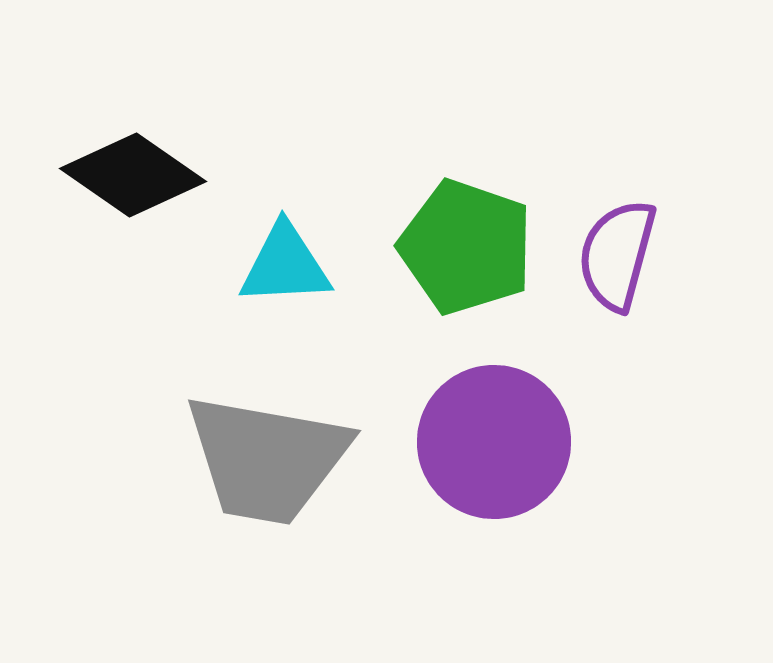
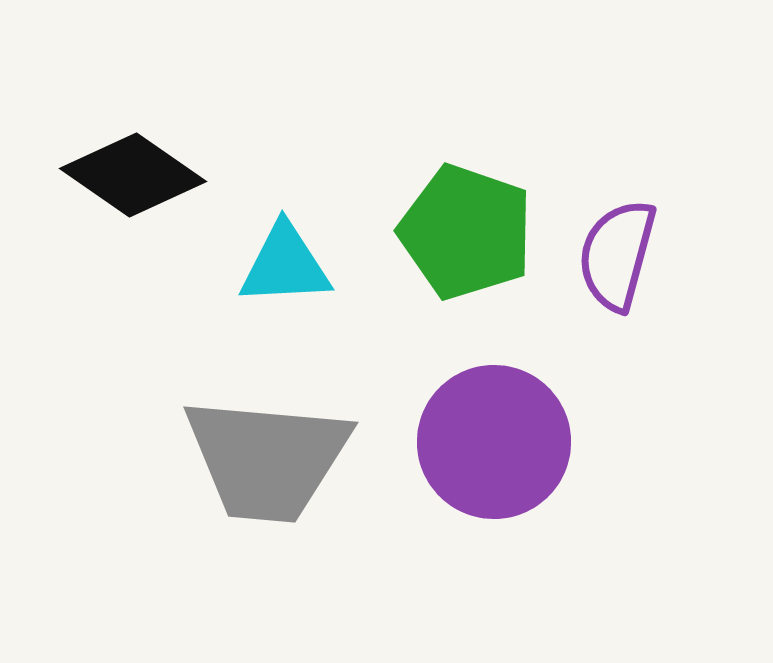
green pentagon: moved 15 px up
gray trapezoid: rotated 5 degrees counterclockwise
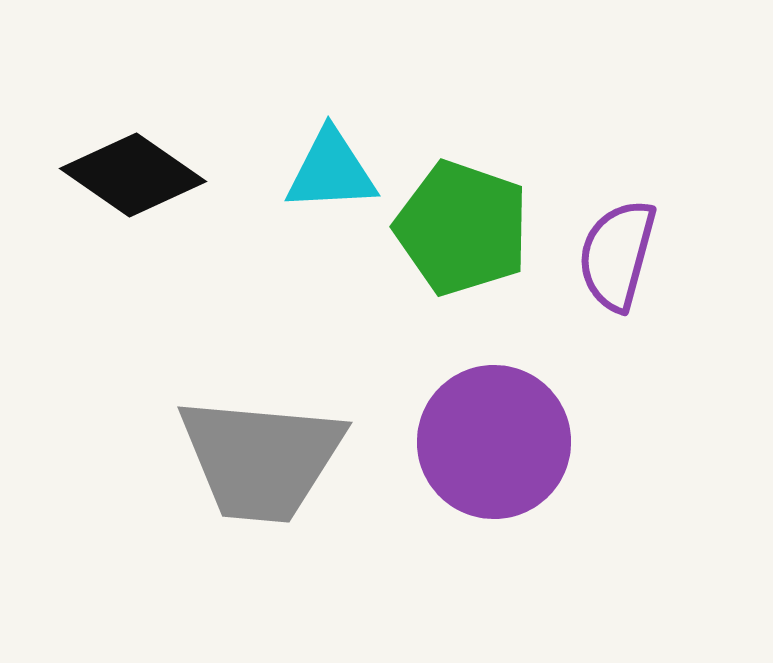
green pentagon: moved 4 px left, 4 px up
cyan triangle: moved 46 px right, 94 px up
gray trapezoid: moved 6 px left
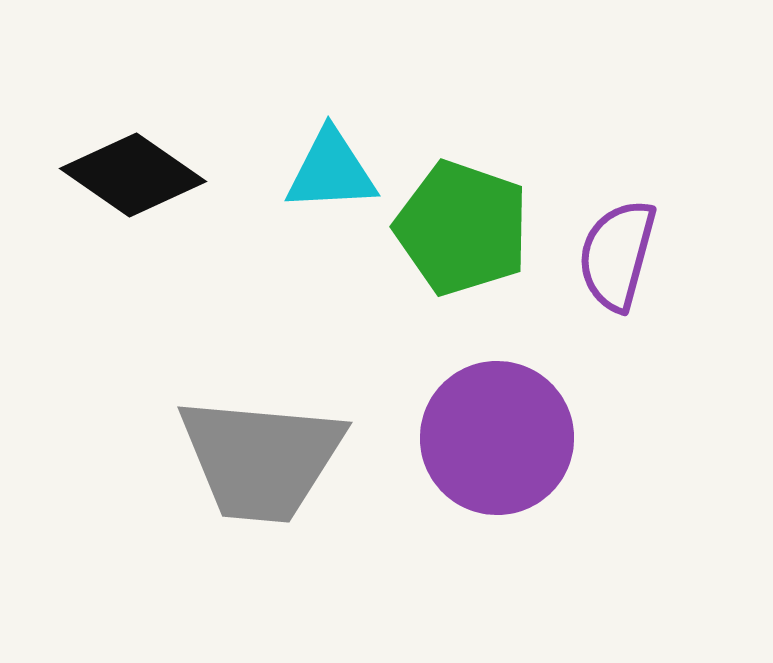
purple circle: moved 3 px right, 4 px up
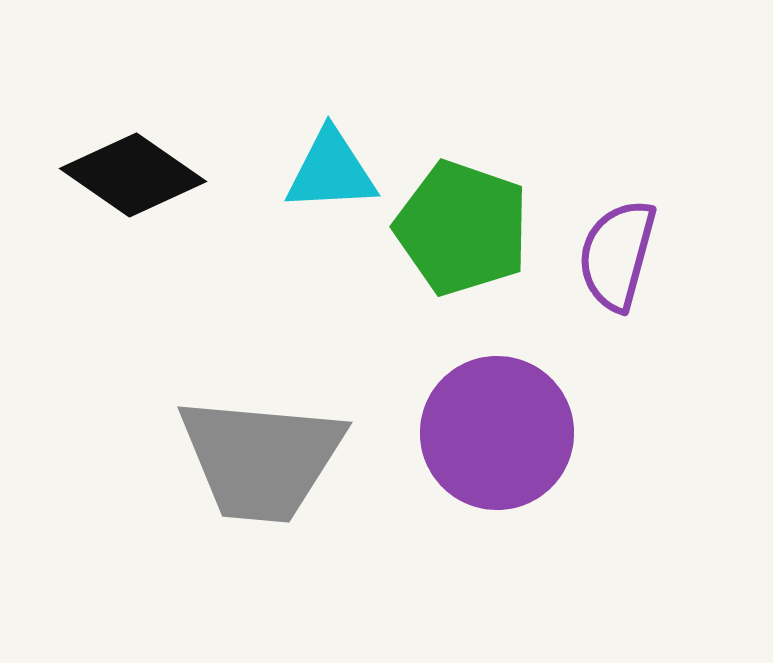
purple circle: moved 5 px up
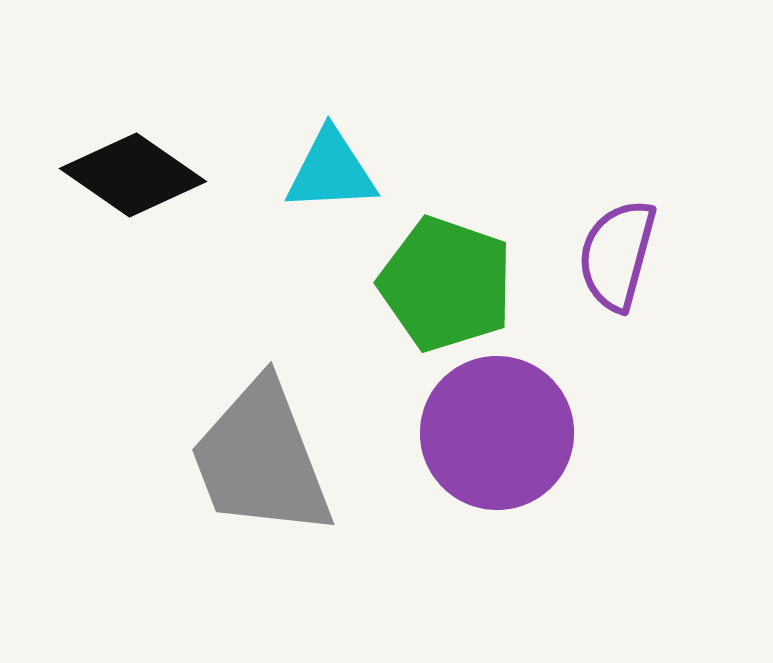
green pentagon: moved 16 px left, 56 px down
gray trapezoid: rotated 64 degrees clockwise
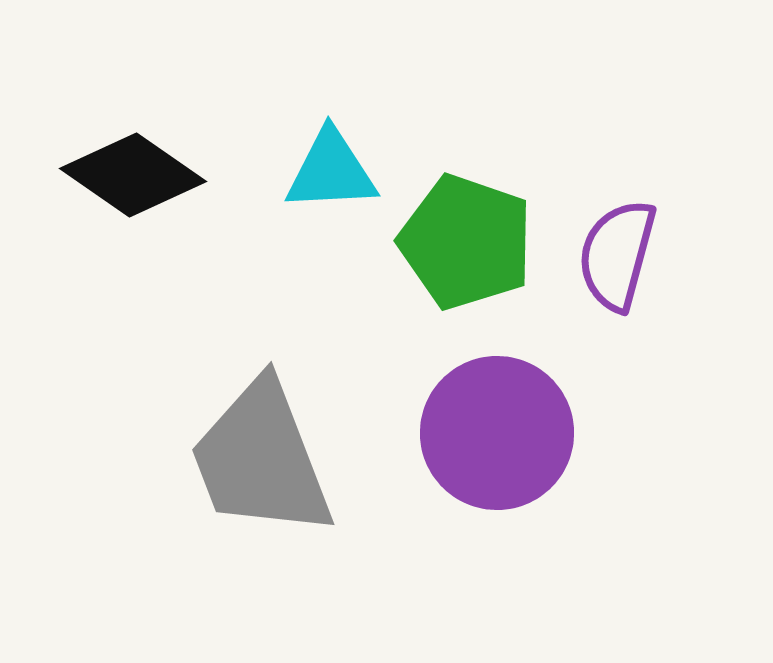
green pentagon: moved 20 px right, 42 px up
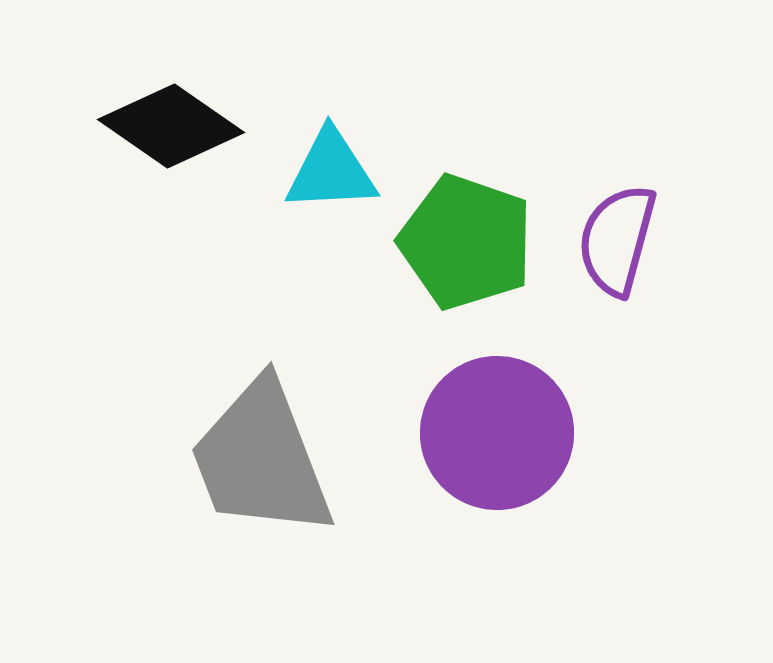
black diamond: moved 38 px right, 49 px up
purple semicircle: moved 15 px up
